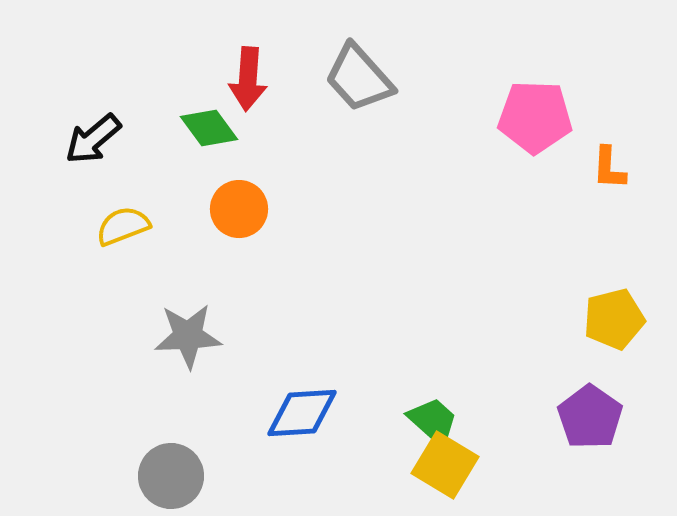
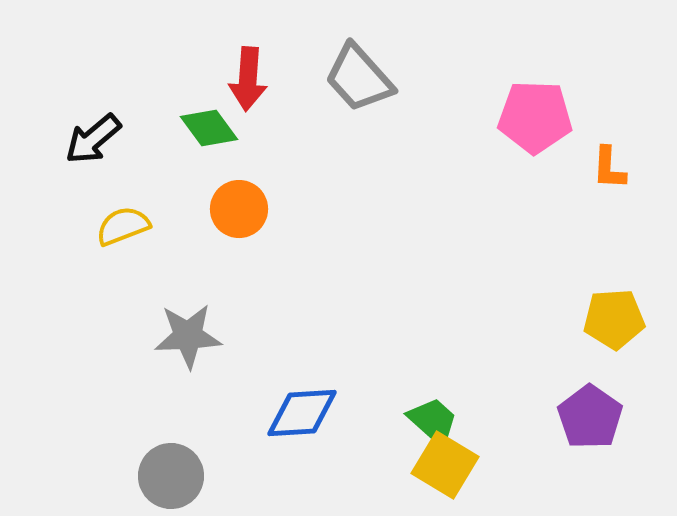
yellow pentagon: rotated 10 degrees clockwise
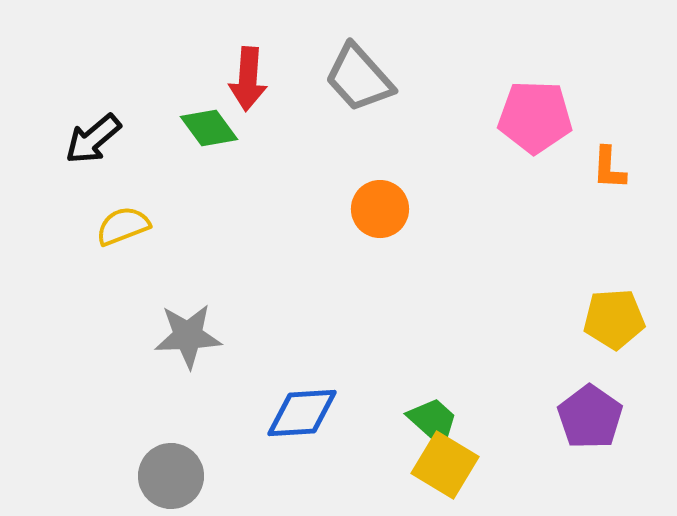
orange circle: moved 141 px right
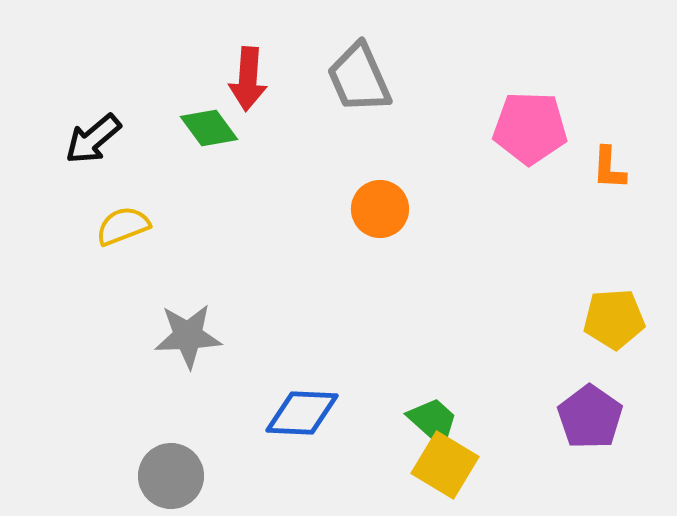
gray trapezoid: rotated 18 degrees clockwise
pink pentagon: moved 5 px left, 11 px down
blue diamond: rotated 6 degrees clockwise
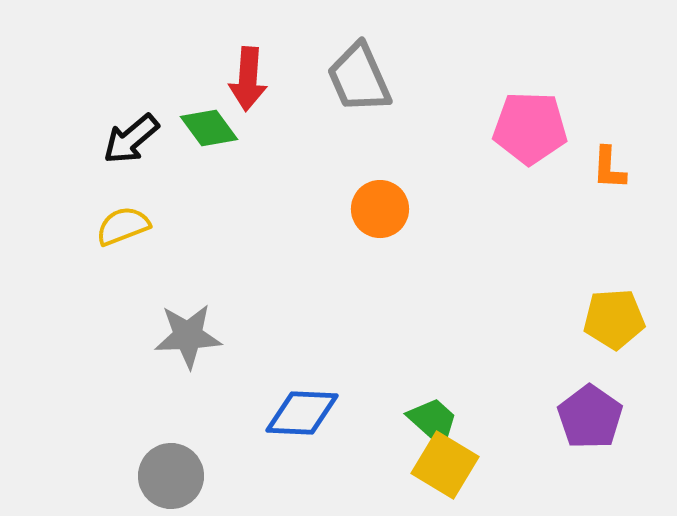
black arrow: moved 38 px right
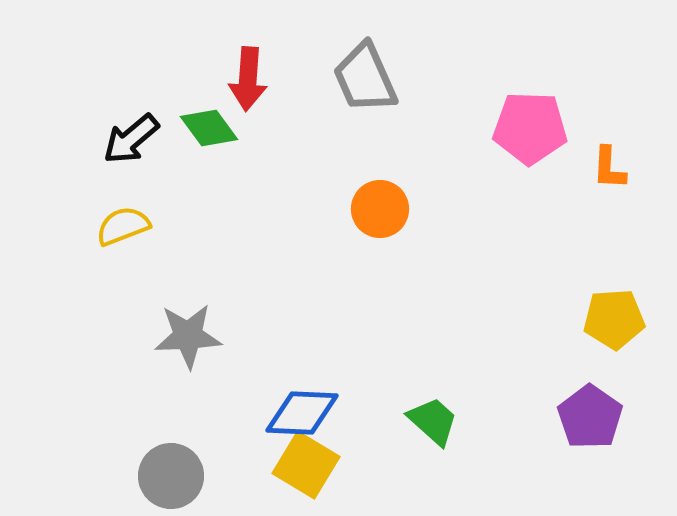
gray trapezoid: moved 6 px right
yellow square: moved 139 px left
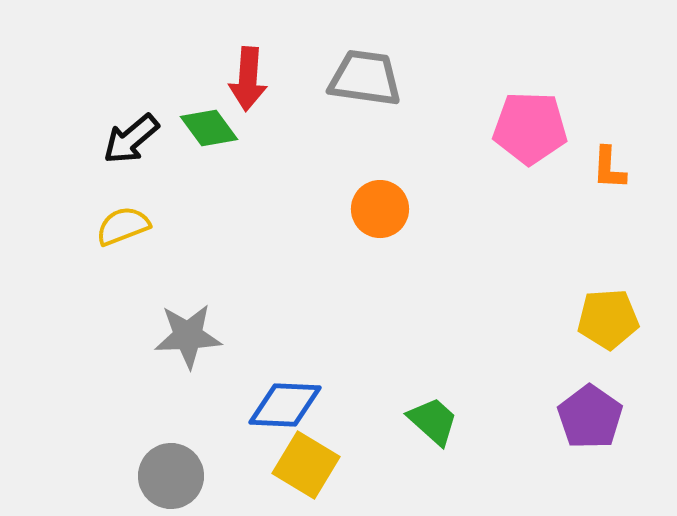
gray trapezoid: rotated 122 degrees clockwise
yellow pentagon: moved 6 px left
blue diamond: moved 17 px left, 8 px up
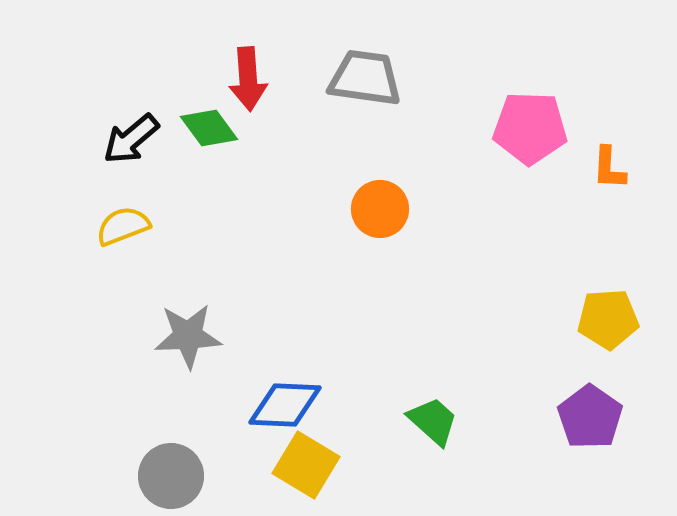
red arrow: rotated 8 degrees counterclockwise
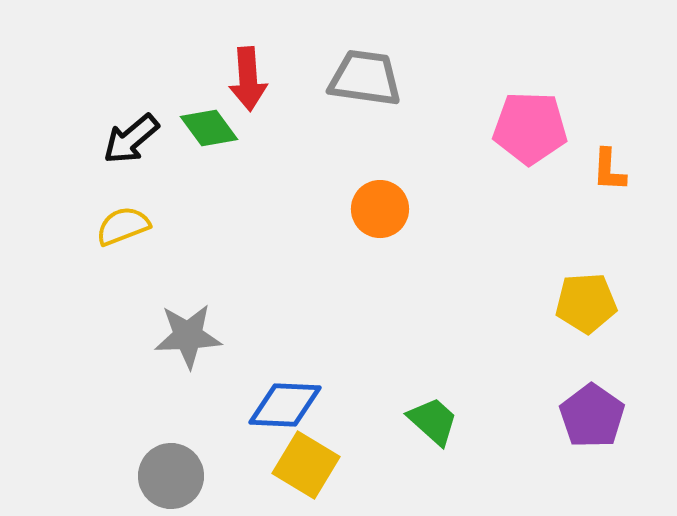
orange L-shape: moved 2 px down
yellow pentagon: moved 22 px left, 16 px up
purple pentagon: moved 2 px right, 1 px up
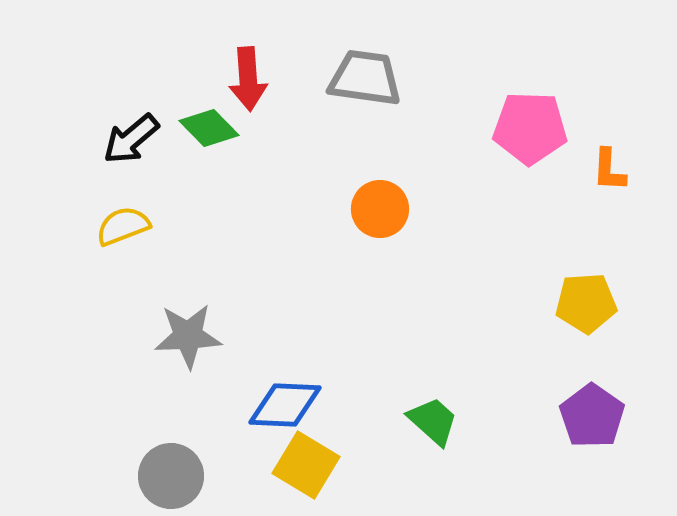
green diamond: rotated 8 degrees counterclockwise
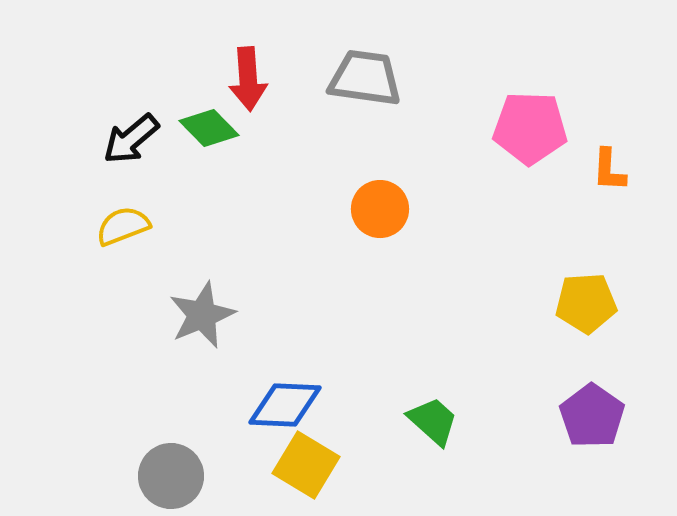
gray star: moved 14 px right, 21 px up; rotated 20 degrees counterclockwise
